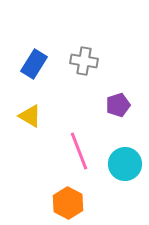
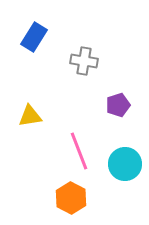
blue rectangle: moved 27 px up
yellow triangle: rotated 40 degrees counterclockwise
orange hexagon: moved 3 px right, 5 px up
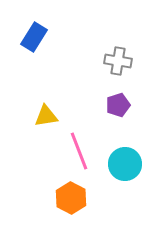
gray cross: moved 34 px right
yellow triangle: moved 16 px right
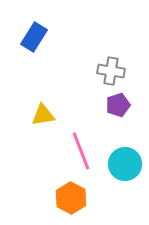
gray cross: moved 7 px left, 10 px down
yellow triangle: moved 3 px left, 1 px up
pink line: moved 2 px right
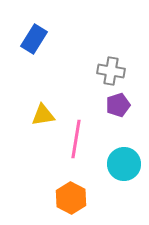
blue rectangle: moved 2 px down
pink line: moved 5 px left, 12 px up; rotated 30 degrees clockwise
cyan circle: moved 1 px left
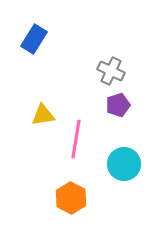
gray cross: rotated 16 degrees clockwise
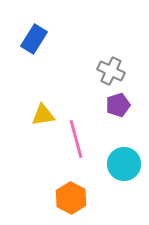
pink line: rotated 24 degrees counterclockwise
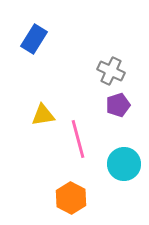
pink line: moved 2 px right
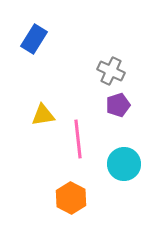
pink line: rotated 9 degrees clockwise
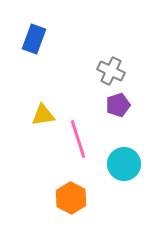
blue rectangle: rotated 12 degrees counterclockwise
pink line: rotated 12 degrees counterclockwise
